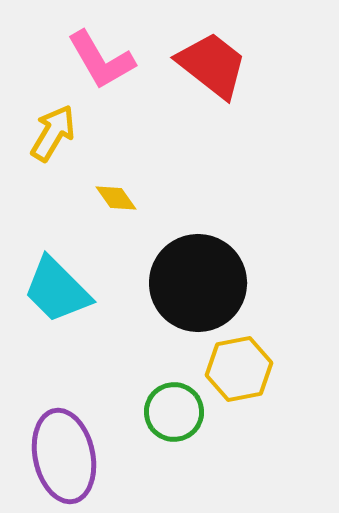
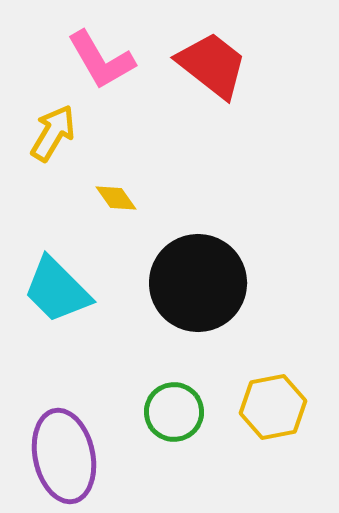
yellow hexagon: moved 34 px right, 38 px down
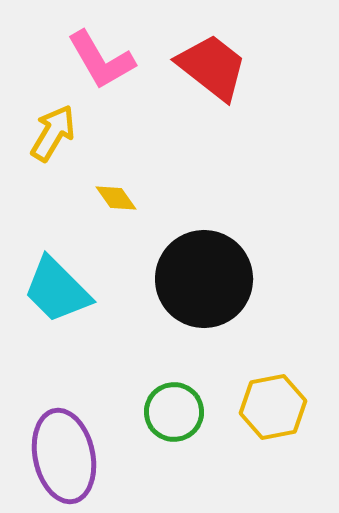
red trapezoid: moved 2 px down
black circle: moved 6 px right, 4 px up
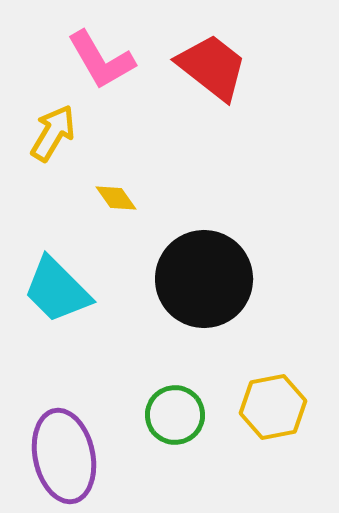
green circle: moved 1 px right, 3 px down
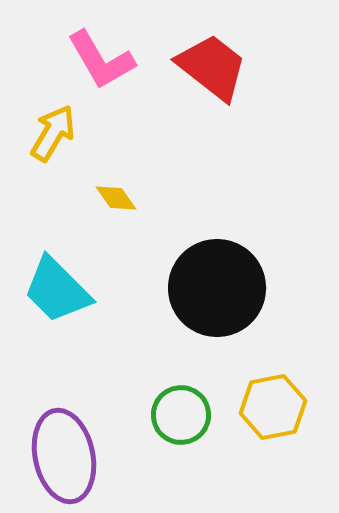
black circle: moved 13 px right, 9 px down
green circle: moved 6 px right
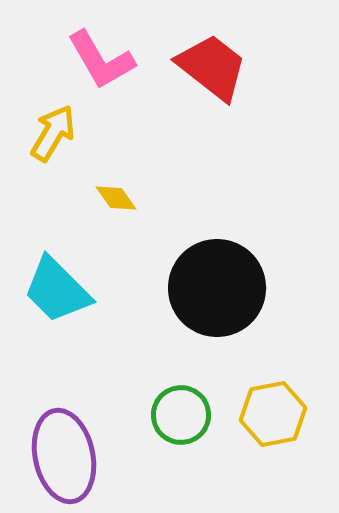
yellow hexagon: moved 7 px down
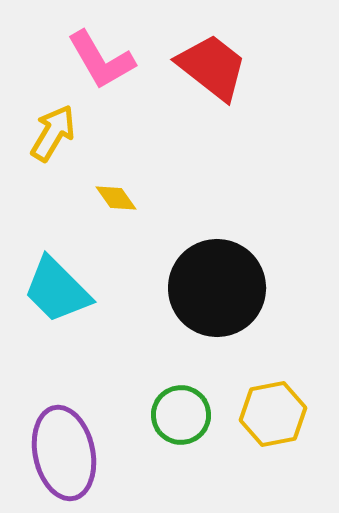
purple ellipse: moved 3 px up
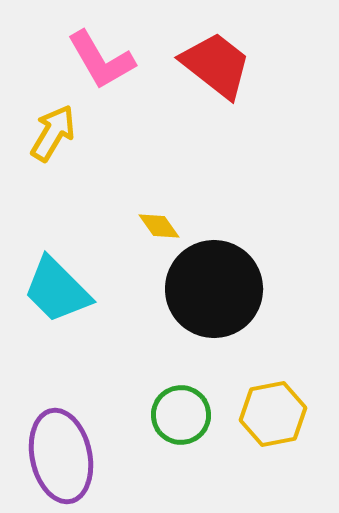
red trapezoid: moved 4 px right, 2 px up
yellow diamond: moved 43 px right, 28 px down
black circle: moved 3 px left, 1 px down
purple ellipse: moved 3 px left, 3 px down
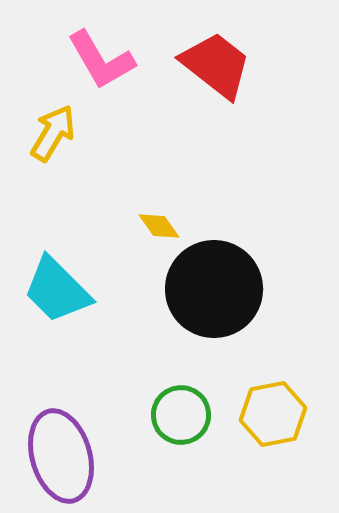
purple ellipse: rotated 4 degrees counterclockwise
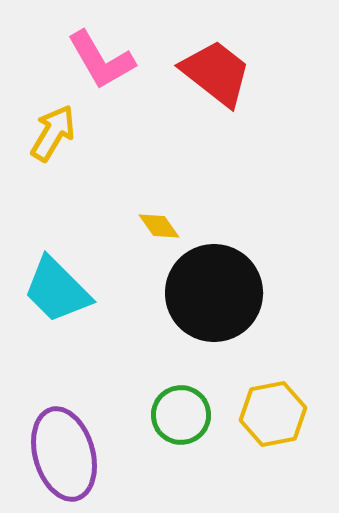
red trapezoid: moved 8 px down
black circle: moved 4 px down
purple ellipse: moved 3 px right, 2 px up
